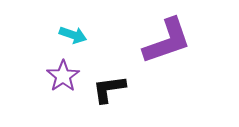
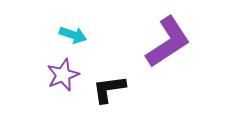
purple L-shape: moved 1 px right, 1 px down; rotated 14 degrees counterclockwise
purple star: moved 1 px up; rotated 12 degrees clockwise
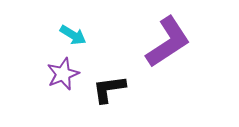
cyan arrow: rotated 12 degrees clockwise
purple star: moved 1 px up
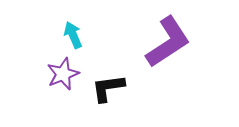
cyan arrow: rotated 144 degrees counterclockwise
black L-shape: moved 1 px left, 1 px up
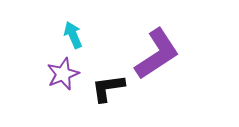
purple L-shape: moved 11 px left, 12 px down
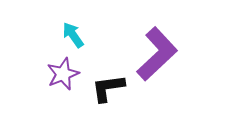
cyan arrow: rotated 12 degrees counterclockwise
purple L-shape: rotated 10 degrees counterclockwise
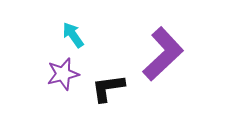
purple L-shape: moved 6 px right
purple star: rotated 8 degrees clockwise
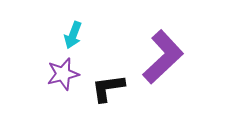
cyan arrow: rotated 124 degrees counterclockwise
purple L-shape: moved 3 px down
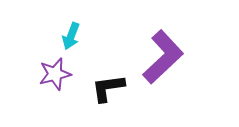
cyan arrow: moved 2 px left, 1 px down
purple star: moved 8 px left
